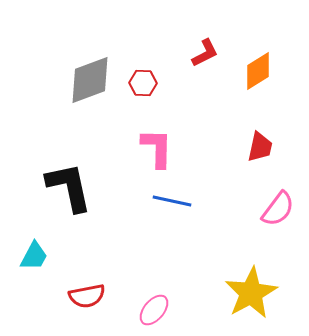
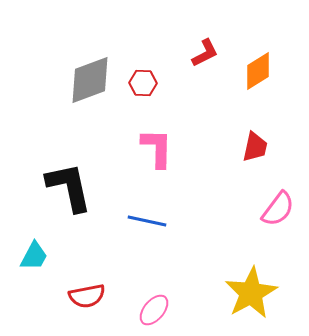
red trapezoid: moved 5 px left
blue line: moved 25 px left, 20 px down
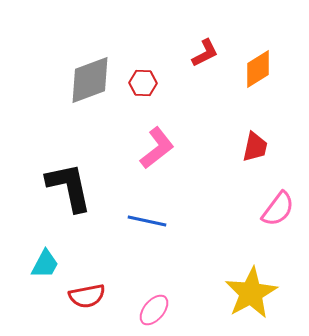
orange diamond: moved 2 px up
pink L-shape: rotated 51 degrees clockwise
cyan trapezoid: moved 11 px right, 8 px down
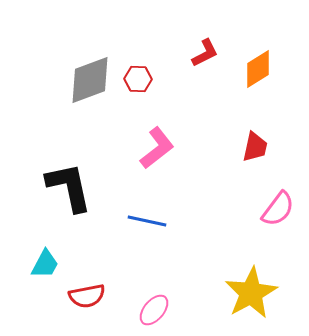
red hexagon: moved 5 px left, 4 px up
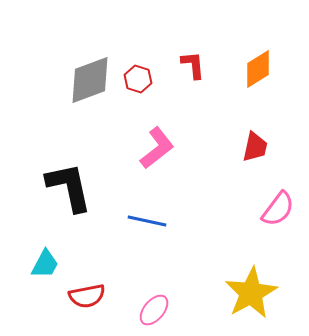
red L-shape: moved 12 px left, 12 px down; rotated 68 degrees counterclockwise
red hexagon: rotated 16 degrees clockwise
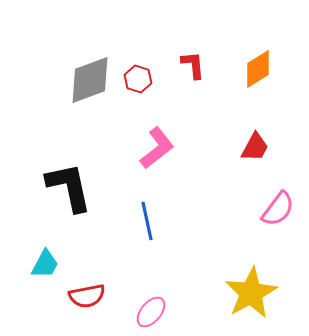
red trapezoid: rotated 16 degrees clockwise
blue line: rotated 66 degrees clockwise
pink ellipse: moved 3 px left, 2 px down
